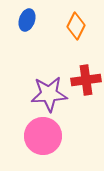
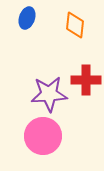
blue ellipse: moved 2 px up
orange diamond: moved 1 px left, 1 px up; rotated 20 degrees counterclockwise
red cross: rotated 8 degrees clockwise
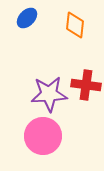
blue ellipse: rotated 25 degrees clockwise
red cross: moved 5 px down; rotated 8 degrees clockwise
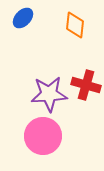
blue ellipse: moved 4 px left
red cross: rotated 8 degrees clockwise
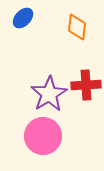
orange diamond: moved 2 px right, 2 px down
red cross: rotated 20 degrees counterclockwise
purple star: rotated 27 degrees counterclockwise
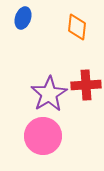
blue ellipse: rotated 25 degrees counterclockwise
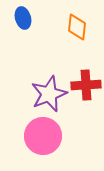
blue ellipse: rotated 35 degrees counterclockwise
purple star: rotated 9 degrees clockwise
